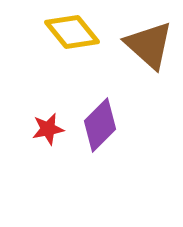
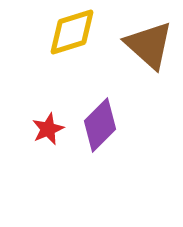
yellow diamond: rotated 68 degrees counterclockwise
red star: rotated 12 degrees counterclockwise
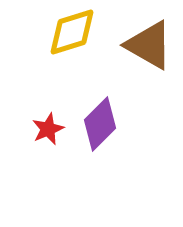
brown triangle: rotated 12 degrees counterclockwise
purple diamond: moved 1 px up
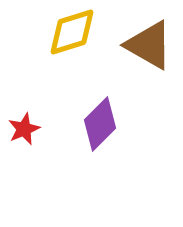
red star: moved 24 px left
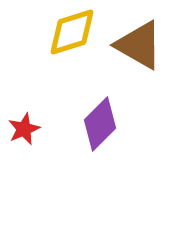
brown triangle: moved 10 px left
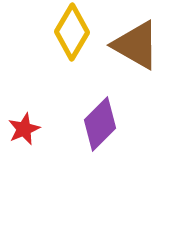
yellow diamond: rotated 42 degrees counterclockwise
brown triangle: moved 3 px left
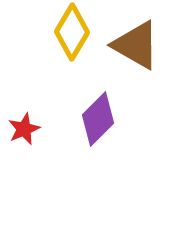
purple diamond: moved 2 px left, 5 px up
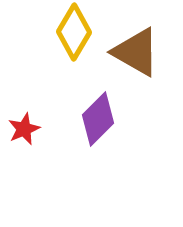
yellow diamond: moved 2 px right
brown triangle: moved 7 px down
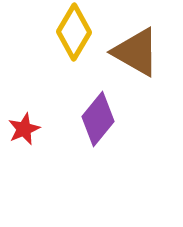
purple diamond: rotated 6 degrees counterclockwise
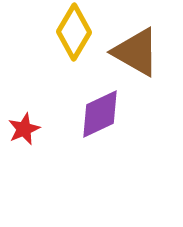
purple diamond: moved 2 px right, 5 px up; rotated 26 degrees clockwise
